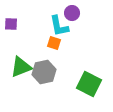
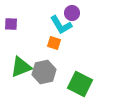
cyan L-shape: moved 2 px right, 1 px up; rotated 20 degrees counterclockwise
green square: moved 9 px left
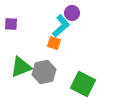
cyan L-shape: moved 1 px down; rotated 100 degrees counterclockwise
green square: moved 3 px right
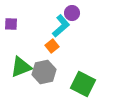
orange square: moved 2 px left, 3 px down; rotated 32 degrees clockwise
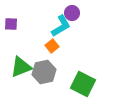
cyan L-shape: rotated 10 degrees clockwise
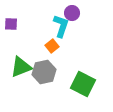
cyan L-shape: rotated 40 degrees counterclockwise
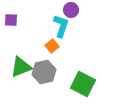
purple circle: moved 1 px left, 3 px up
purple square: moved 4 px up
